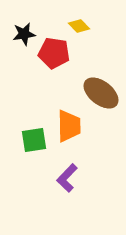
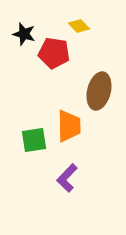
black star: rotated 25 degrees clockwise
brown ellipse: moved 2 px left, 2 px up; rotated 66 degrees clockwise
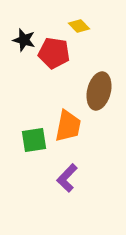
black star: moved 6 px down
orange trapezoid: moved 1 px left; rotated 12 degrees clockwise
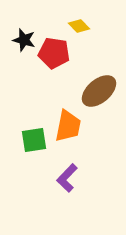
brown ellipse: rotated 36 degrees clockwise
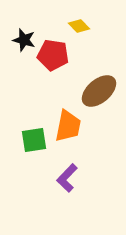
red pentagon: moved 1 px left, 2 px down
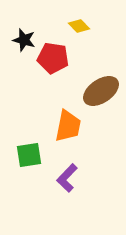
red pentagon: moved 3 px down
brown ellipse: moved 2 px right; rotated 6 degrees clockwise
green square: moved 5 px left, 15 px down
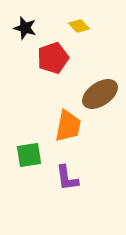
black star: moved 1 px right, 12 px up
red pentagon: rotated 28 degrees counterclockwise
brown ellipse: moved 1 px left, 3 px down
purple L-shape: rotated 52 degrees counterclockwise
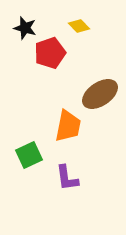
red pentagon: moved 3 px left, 5 px up
green square: rotated 16 degrees counterclockwise
